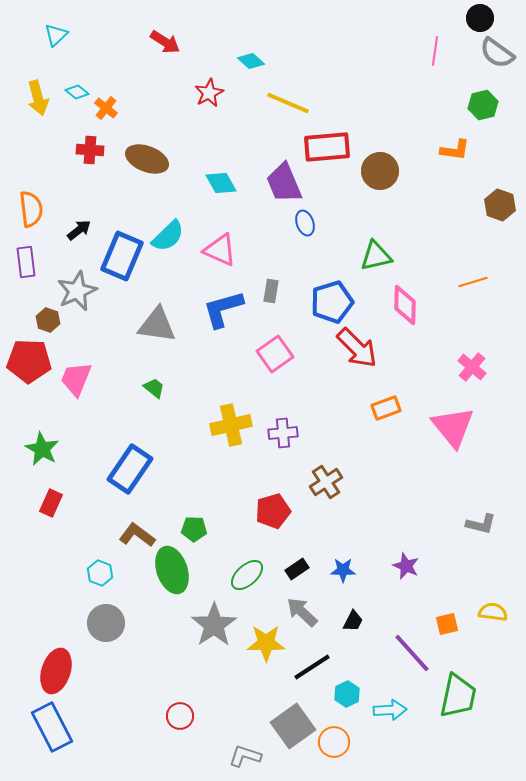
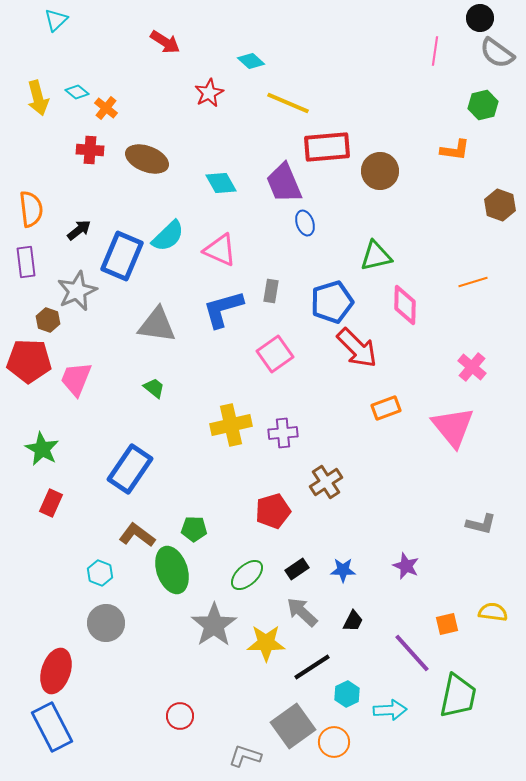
cyan triangle at (56, 35): moved 15 px up
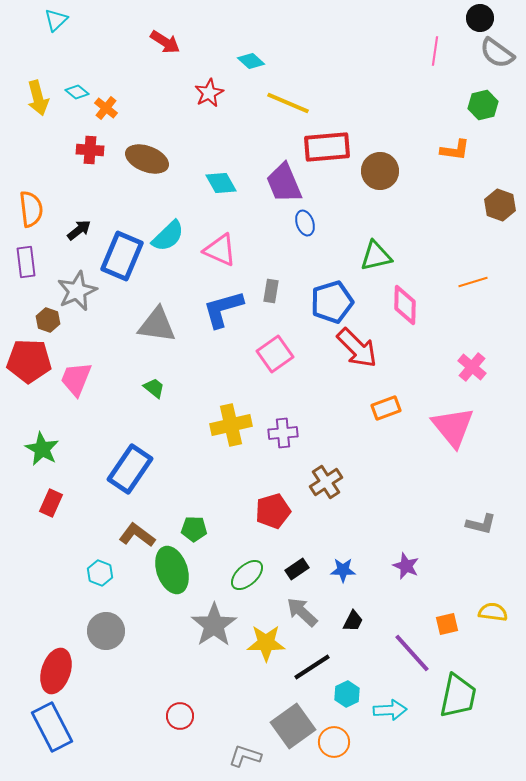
gray circle at (106, 623): moved 8 px down
